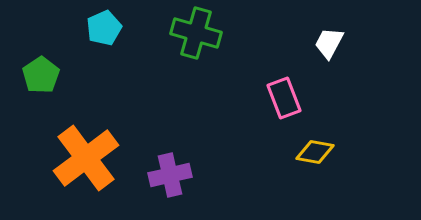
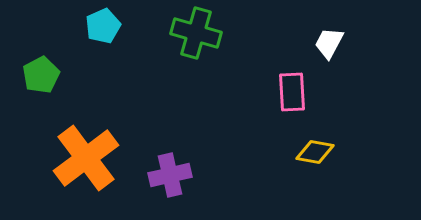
cyan pentagon: moved 1 px left, 2 px up
green pentagon: rotated 6 degrees clockwise
pink rectangle: moved 8 px right, 6 px up; rotated 18 degrees clockwise
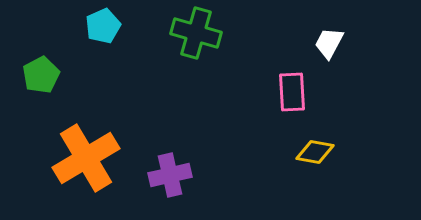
orange cross: rotated 6 degrees clockwise
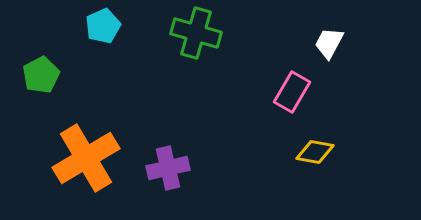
pink rectangle: rotated 33 degrees clockwise
purple cross: moved 2 px left, 7 px up
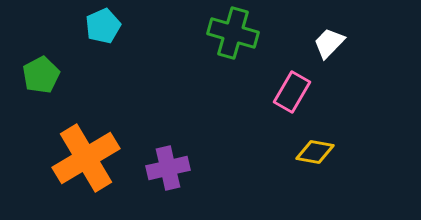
green cross: moved 37 px right
white trapezoid: rotated 16 degrees clockwise
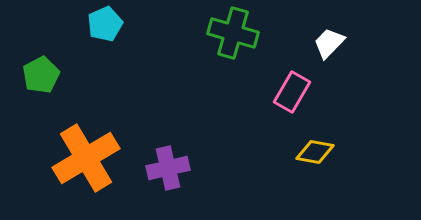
cyan pentagon: moved 2 px right, 2 px up
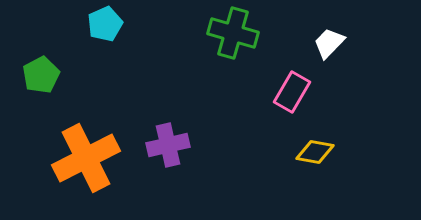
orange cross: rotated 4 degrees clockwise
purple cross: moved 23 px up
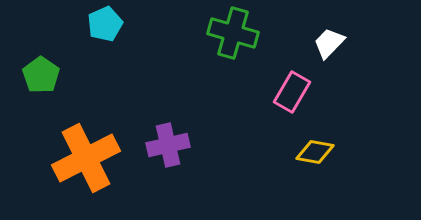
green pentagon: rotated 9 degrees counterclockwise
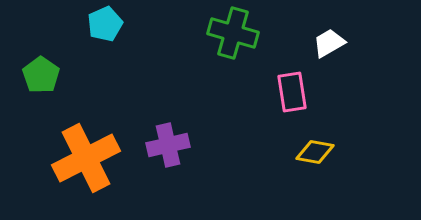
white trapezoid: rotated 16 degrees clockwise
pink rectangle: rotated 39 degrees counterclockwise
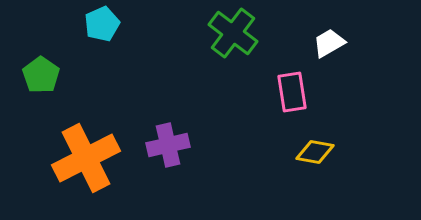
cyan pentagon: moved 3 px left
green cross: rotated 21 degrees clockwise
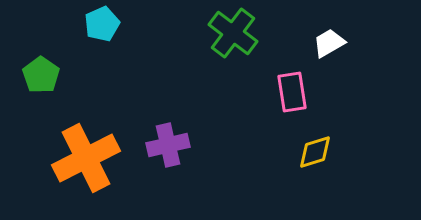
yellow diamond: rotated 27 degrees counterclockwise
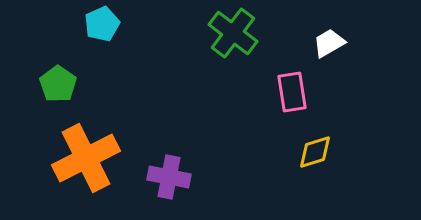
green pentagon: moved 17 px right, 9 px down
purple cross: moved 1 px right, 32 px down; rotated 24 degrees clockwise
